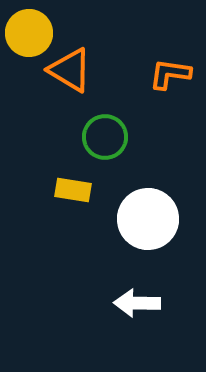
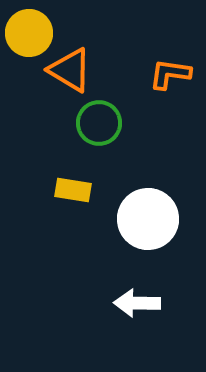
green circle: moved 6 px left, 14 px up
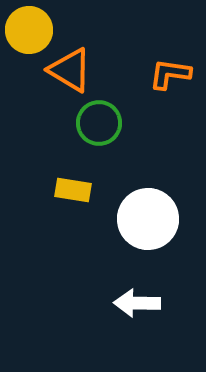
yellow circle: moved 3 px up
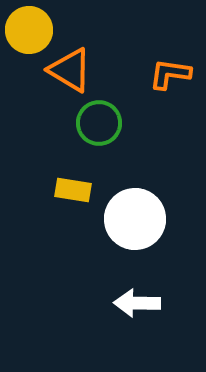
white circle: moved 13 px left
